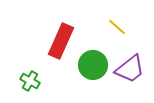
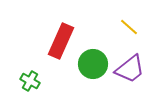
yellow line: moved 12 px right
green circle: moved 1 px up
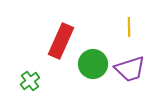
yellow line: rotated 48 degrees clockwise
purple trapezoid: rotated 20 degrees clockwise
green cross: rotated 24 degrees clockwise
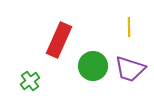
red rectangle: moved 2 px left, 1 px up
green circle: moved 2 px down
purple trapezoid: rotated 36 degrees clockwise
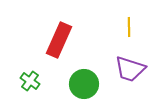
green circle: moved 9 px left, 18 px down
green cross: rotated 18 degrees counterclockwise
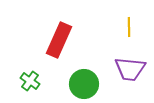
purple trapezoid: rotated 12 degrees counterclockwise
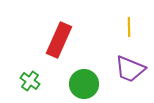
purple trapezoid: rotated 16 degrees clockwise
